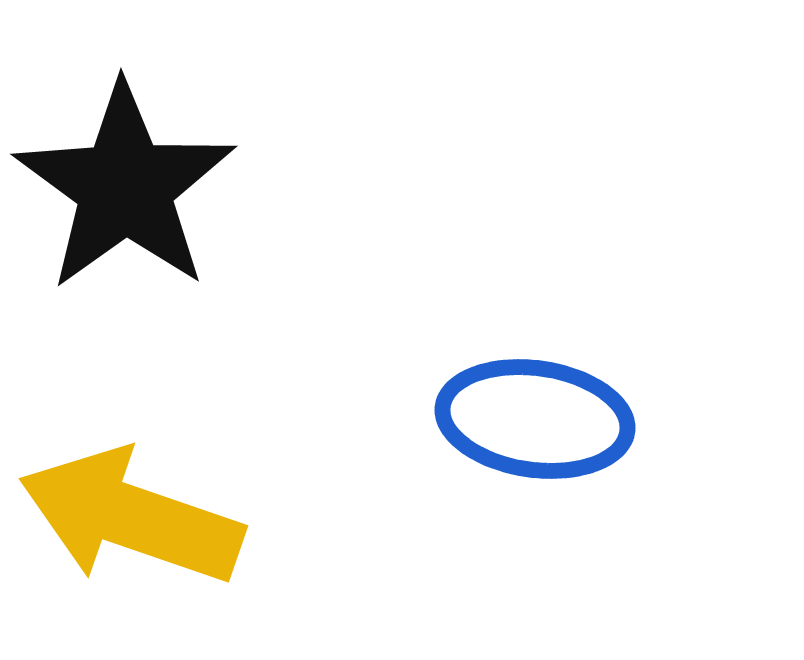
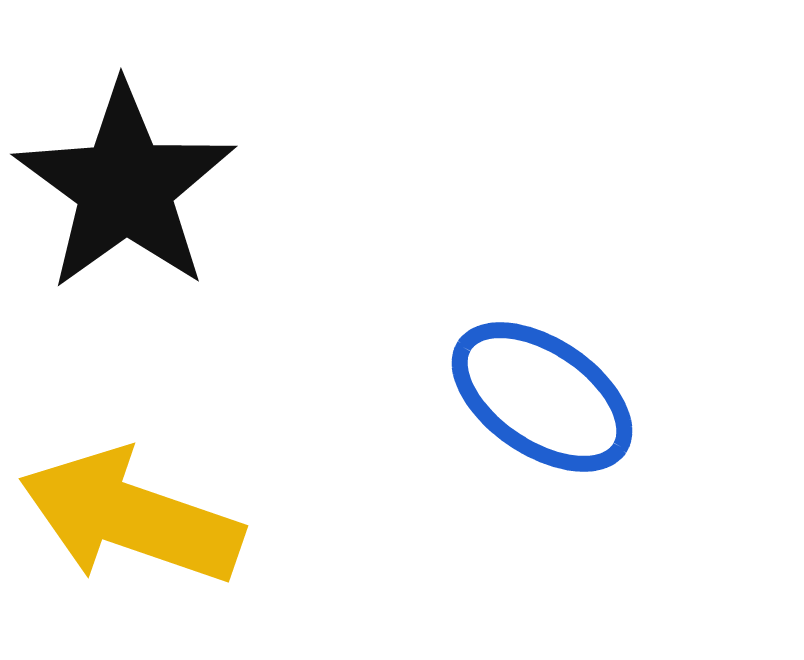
blue ellipse: moved 7 px right, 22 px up; rotated 26 degrees clockwise
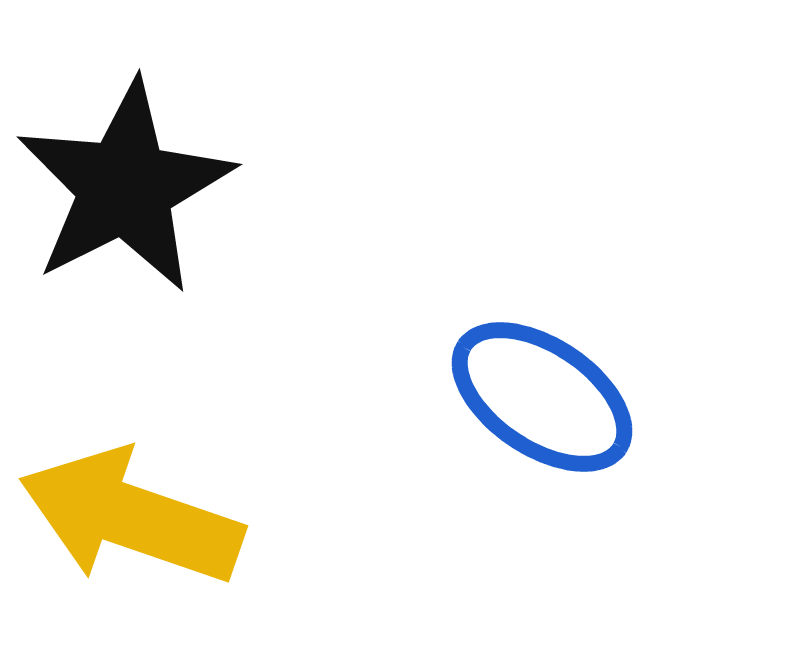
black star: rotated 9 degrees clockwise
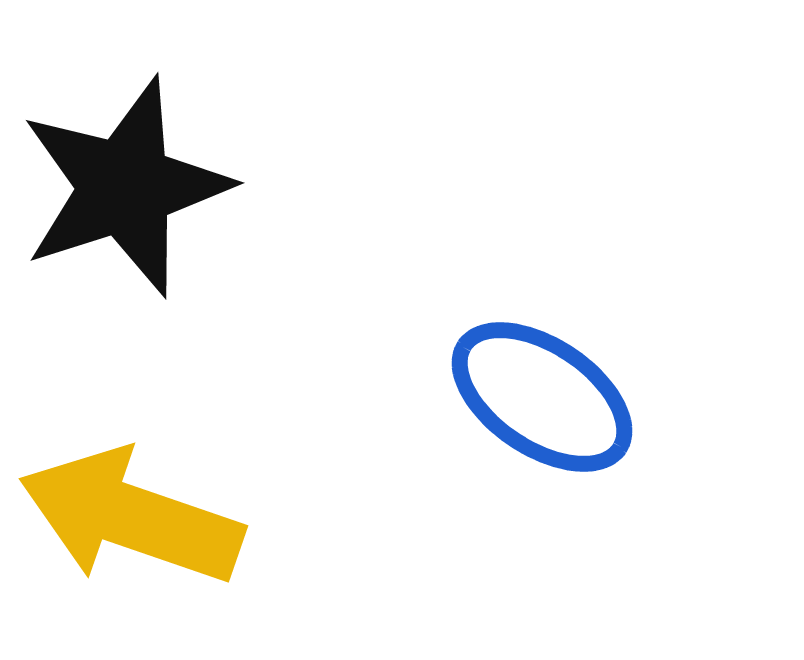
black star: rotated 9 degrees clockwise
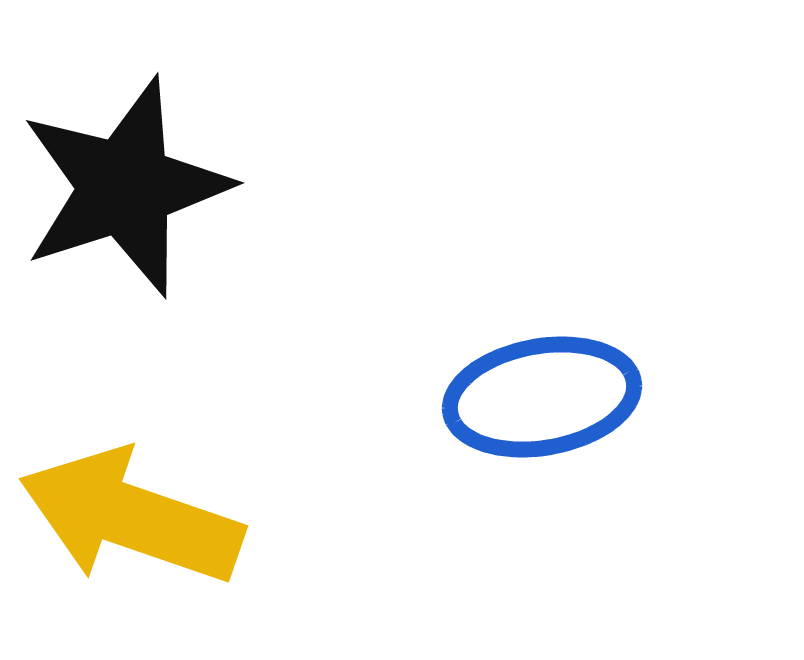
blue ellipse: rotated 44 degrees counterclockwise
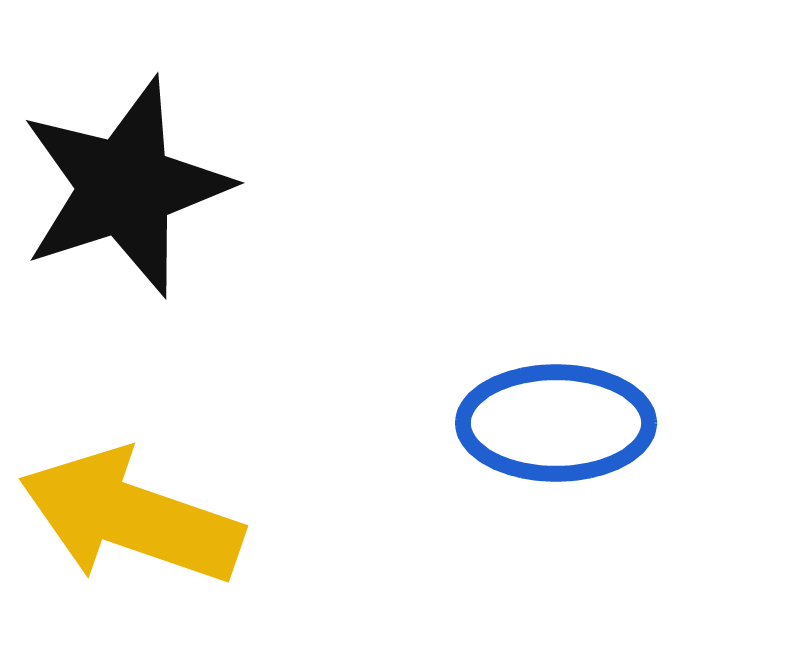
blue ellipse: moved 14 px right, 26 px down; rotated 10 degrees clockwise
